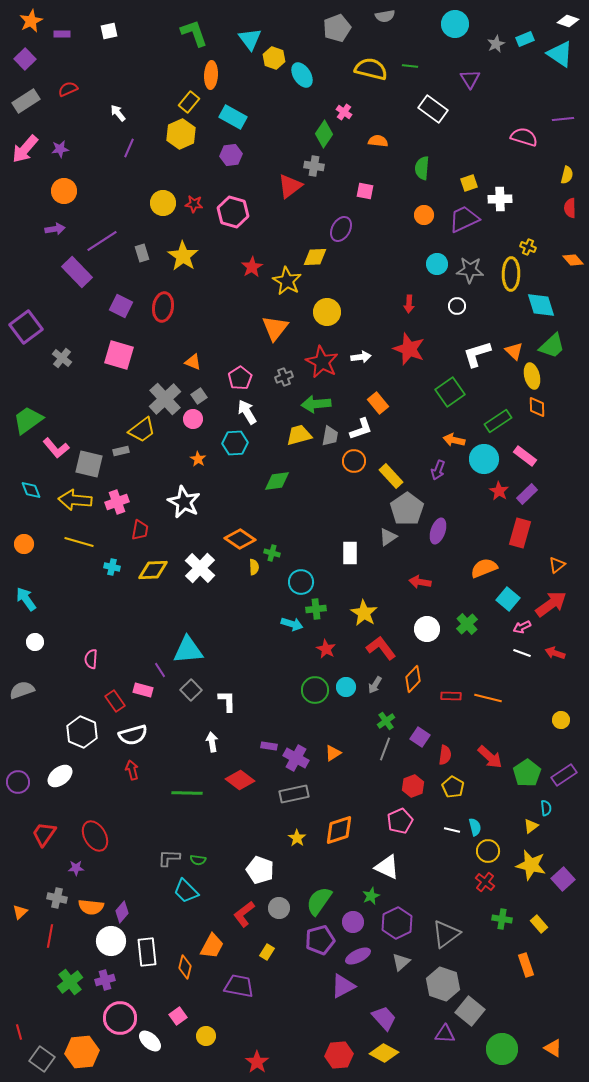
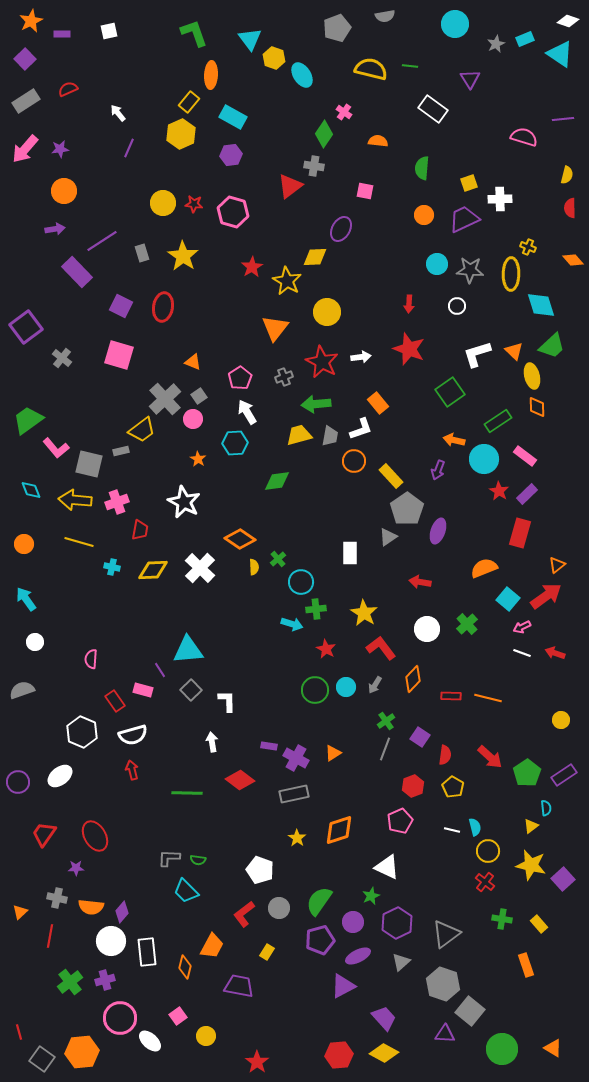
green cross at (272, 553): moved 6 px right, 6 px down; rotated 35 degrees clockwise
red arrow at (551, 604): moved 5 px left, 8 px up
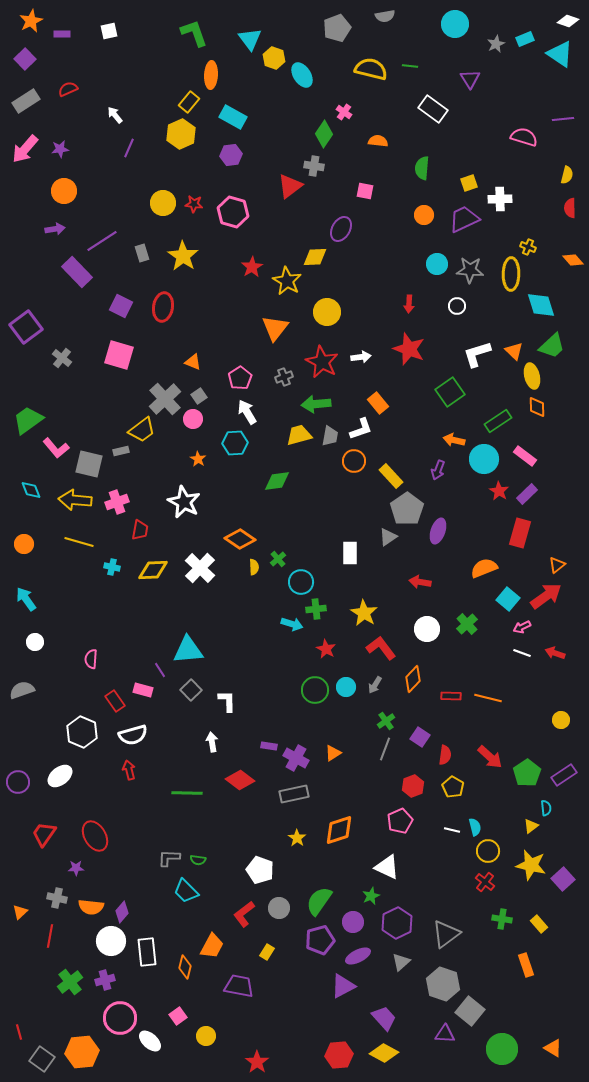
white arrow at (118, 113): moved 3 px left, 2 px down
red arrow at (132, 770): moved 3 px left
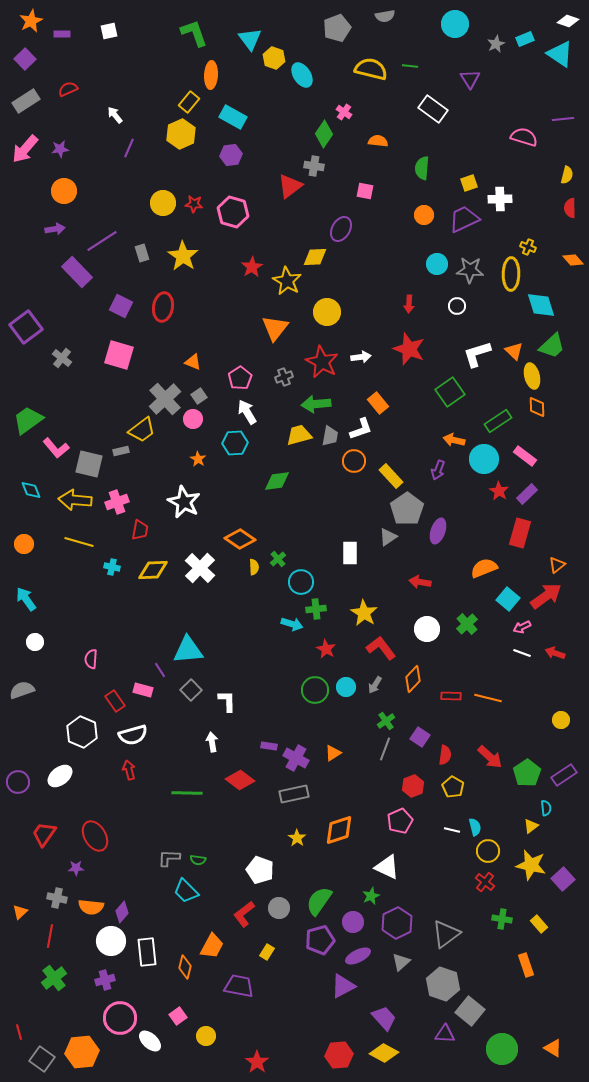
green cross at (70, 982): moved 16 px left, 4 px up
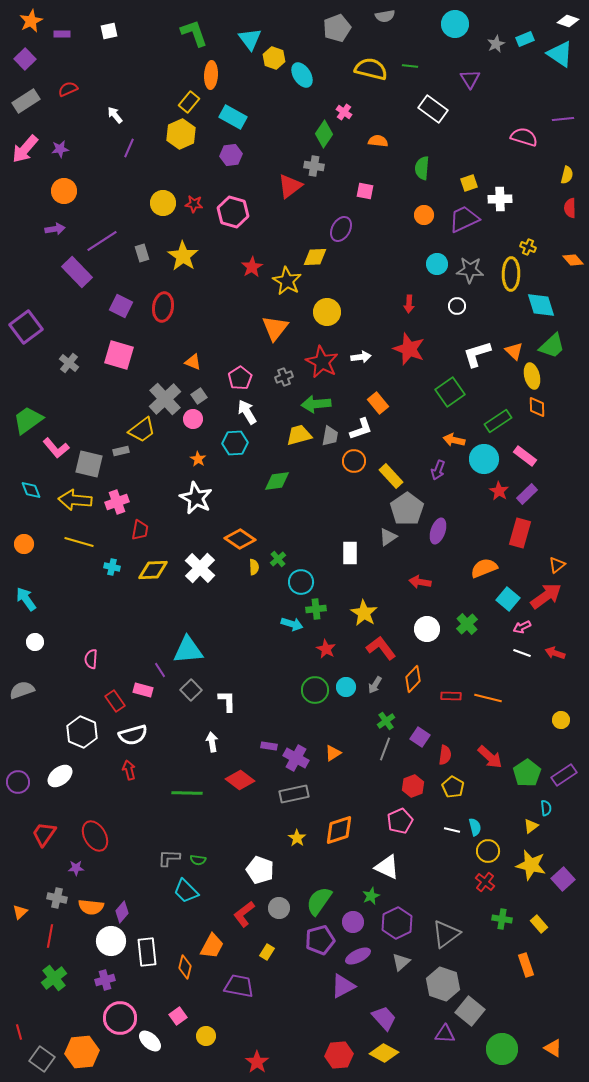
gray cross at (62, 358): moved 7 px right, 5 px down
white star at (184, 502): moved 12 px right, 4 px up
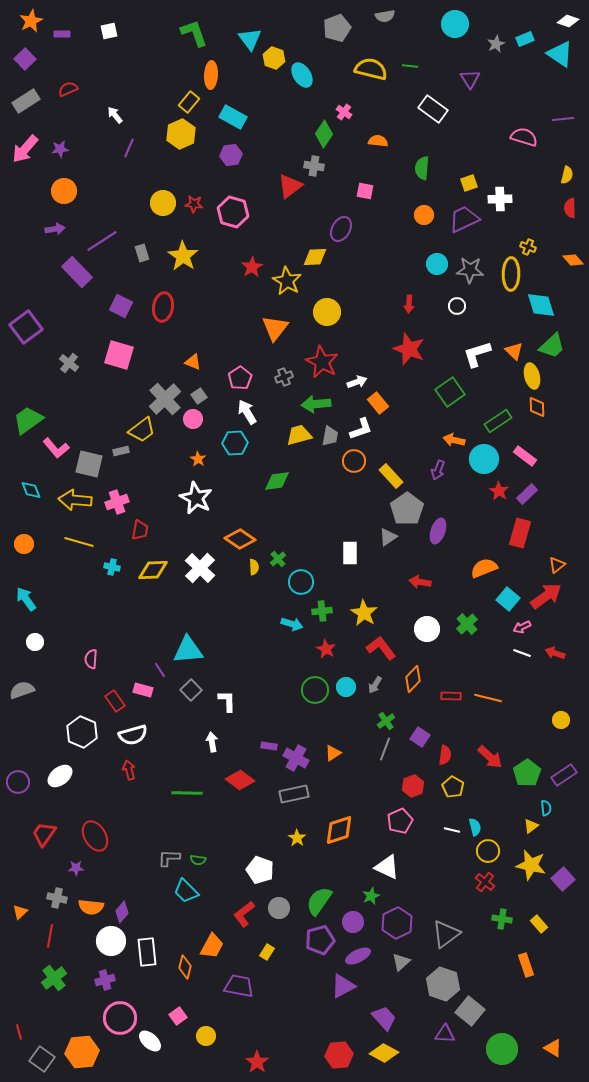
white arrow at (361, 357): moved 4 px left, 25 px down; rotated 12 degrees counterclockwise
green cross at (316, 609): moved 6 px right, 2 px down
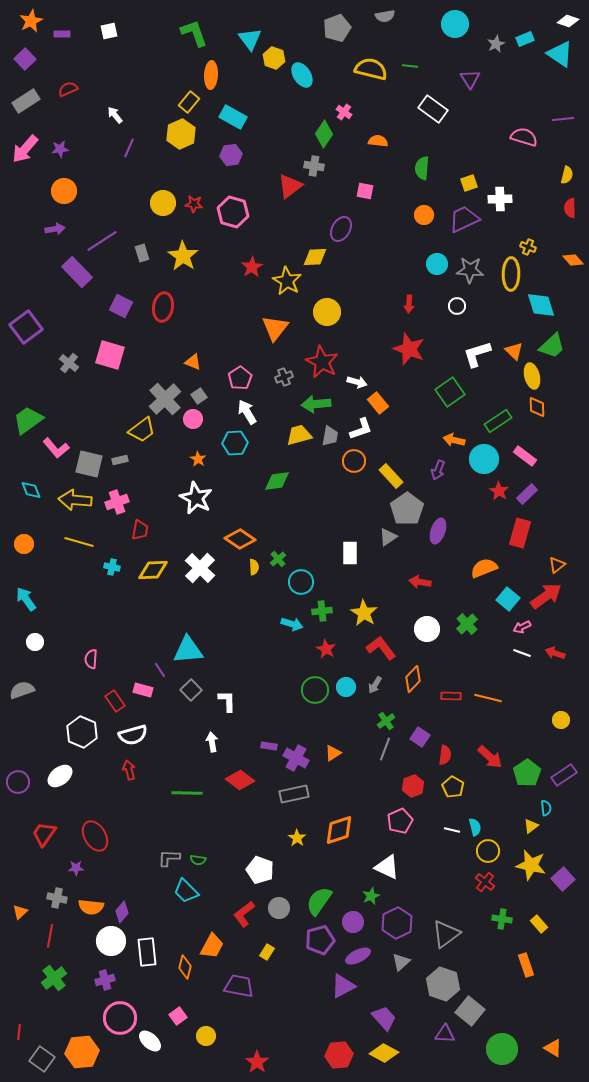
pink square at (119, 355): moved 9 px left
white arrow at (357, 382): rotated 36 degrees clockwise
gray rectangle at (121, 451): moved 1 px left, 9 px down
red line at (19, 1032): rotated 21 degrees clockwise
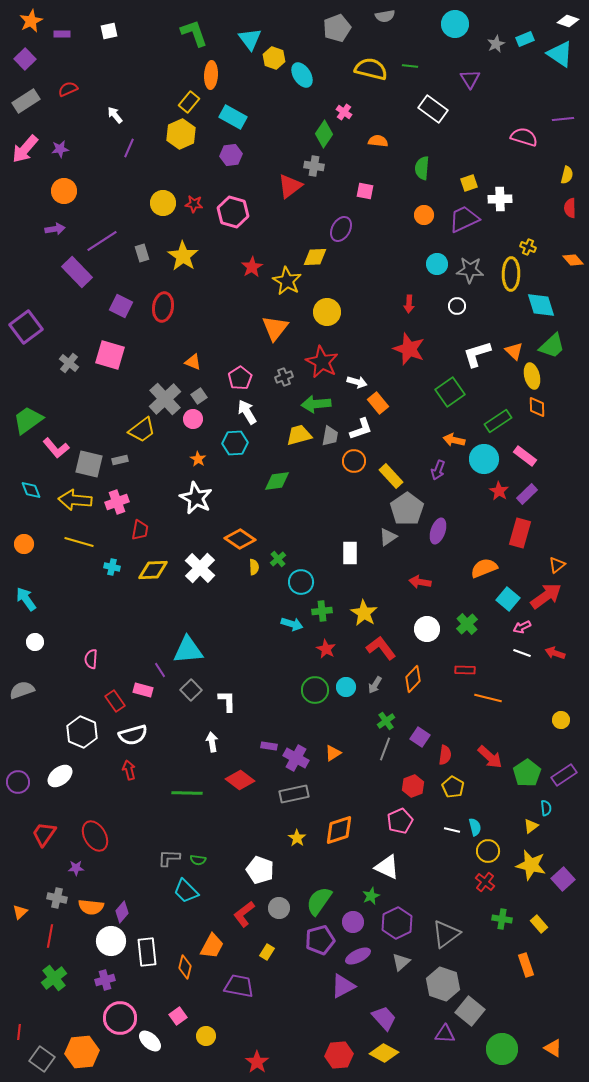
red rectangle at (451, 696): moved 14 px right, 26 px up
